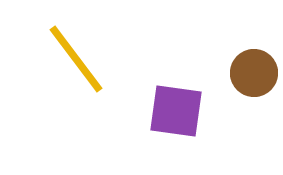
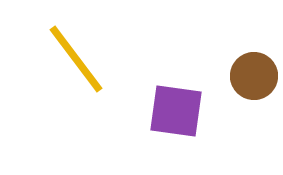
brown circle: moved 3 px down
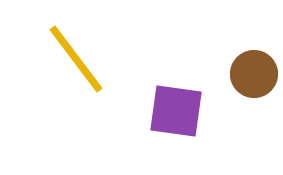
brown circle: moved 2 px up
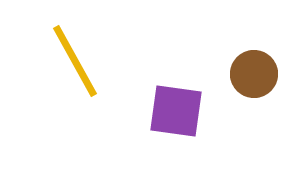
yellow line: moved 1 px left, 2 px down; rotated 8 degrees clockwise
